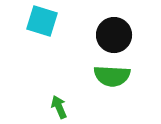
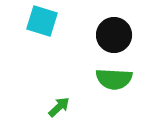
green semicircle: moved 2 px right, 3 px down
green arrow: rotated 70 degrees clockwise
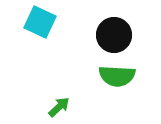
cyan square: moved 2 px left, 1 px down; rotated 8 degrees clockwise
green semicircle: moved 3 px right, 3 px up
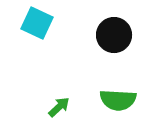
cyan square: moved 3 px left, 1 px down
green semicircle: moved 1 px right, 24 px down
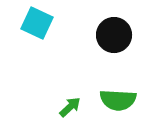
green arrow: moved 11 px right
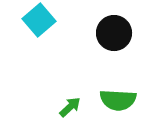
cyan square: moved 2 px right, 3 px up; rotated 24 degrees clockwise
black circle: moved 2 px up
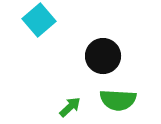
black circle: moved 11 px left, 23 px down
